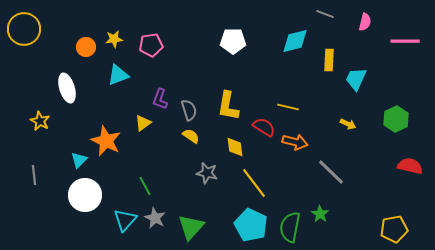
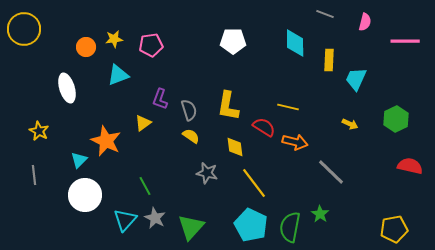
cyan diamond at (295, 41): moved 2 px down; rotated 76 degrees counterclockwise
yellow star at (40, 121): moved 1 px left, 10 px down
yellow arrow at (348, 124): moved 2 px right
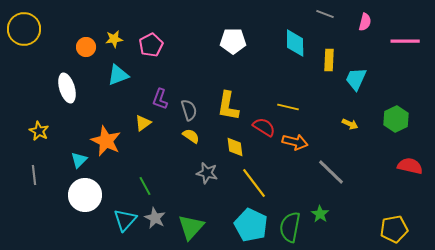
pink pentagon at (151, 45): rotated 20 degrees counterclockwise
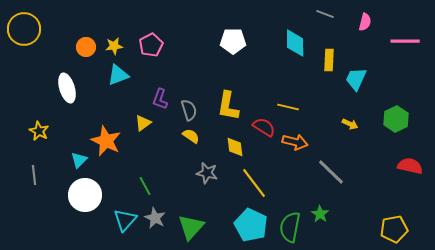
yellow star at (114, 39): moved 7 px down
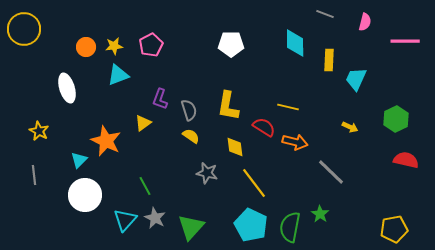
white pentagon at (233, 41): moved 2 px left, 3 px down
yellow arrow at (350, 124): moved 3 px down
red semicircle at (410, 166): moved 4 px left, 6 px up
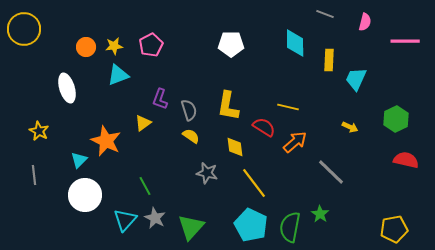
orange arrow at (295, 142): rotated 55 degrees counterclockwise
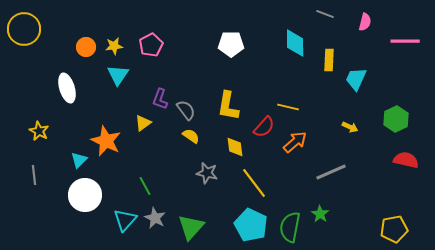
cyan triangle at (118, 75): rotated 35 degrees counterclockwise
gray semicircle at (189, 110): moved 3 px left; rotated 20 degrees counterclockwise
red semicircle at (264, 127): rotated 100 degrees clockwise
gray line at (331, 172): rotated 68 degrees counterclockwise
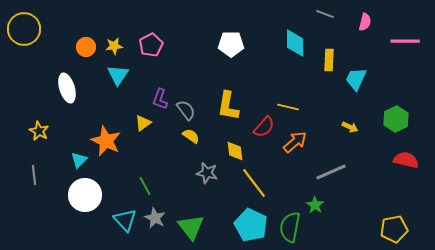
yellow diamond at (235, 147): moved 4 px down
green star at (320, 214): moved 5 px left, 9 px up
cyan triangle at (125, 220): rotated 25 degrees counterclockwise
green triangle at (191, 227): rotated 20 degrees counterclockwise
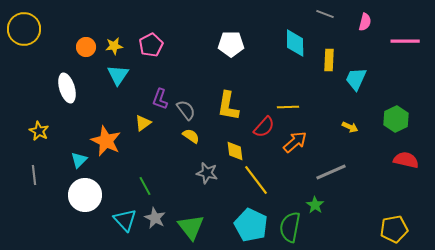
yellow line at (288, 107): rotated 15 degrees counterclockwise
yellow line at (254, 183): moved 2 px right, 3 px up
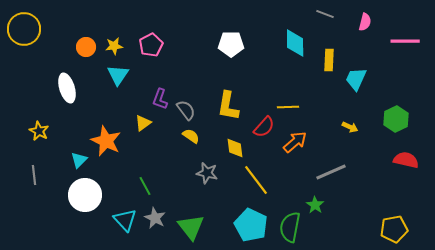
yellow diamond at (235, 151): moved 3 px up
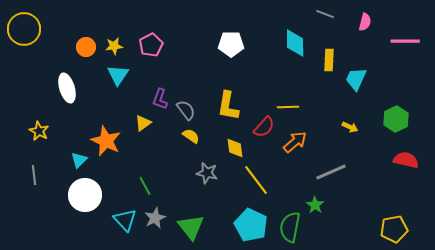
gray star at (155, 218): rotated 20 degrees clockwise
